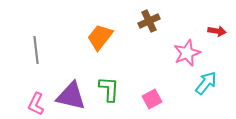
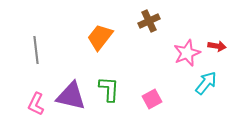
red arrow: moved 15 px down
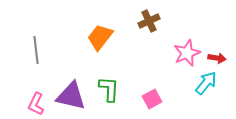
red arrow: moved 12 px down
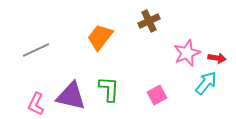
gray line: rotated 72 degrees clockwise
pink square: moved 5 px right, 4 px up
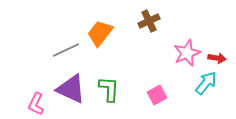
orange trapezoid: moved 4 px up
gray line: moved 30 px right
purple triangle: moved 7 px up; rotated 12 degrees clockwise
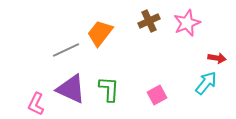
pink star: moved 30 px up
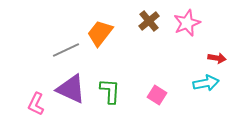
brown cross: rotated 15 degrees counterclockwise
cyan arrow: rotated 40 degrees clockwise
green L-shape: moved 1 px right, 2 px down
pink square: rotated 30 degrees counterclockwise
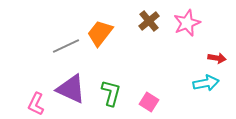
gray line: moved 4 px up
green L-shape: moved 1 px right, 2 px down; rotated 12 degrees clockwise
pink square: moved 8 px left, 7 px down
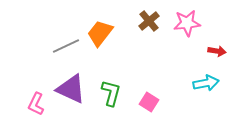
pink star: rotated 16 degrees clockwise
red arrow: moved 7 px up
